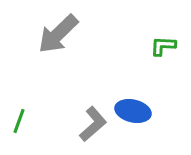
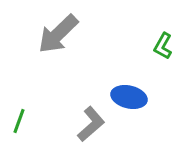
green L-shape: rotated 64 degrees counterclockwise
blue ellipse: moved 4 px left, 14 px up
gray L-shape: moved 2 px left
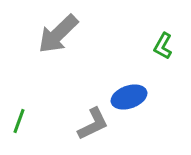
blue ellipse: rotated 32 degrees counterclockwise
gray L-shape: moved 2 px right; rotated 15 degrees clockwise
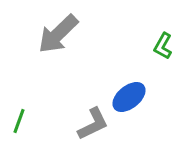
blue ellipse: rotated 20 degrees counterclockwise
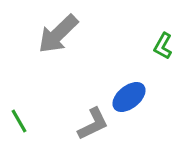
green line: rotated 50 degrees counterclockwise
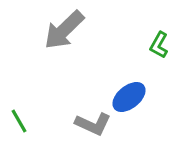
gray arrow: moved 6 px right, 4 px up
green L-shape: moved 4 px left, 1 px up
gray L-shape: rotated 51 degrees clockwise
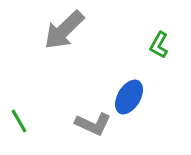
blue ellipse: rotated 20 degrees counterclockwise
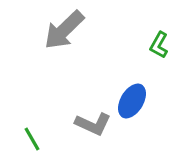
blue ellipse: moved 3 px right, 4 px down
green line: moved 13 px right, 18 px down
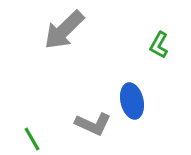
blue ellipse: rotated 44 degrees counterclockwise
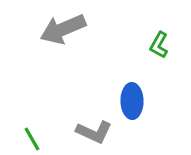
gray arrow: moved 1 px left, 1 px up; rotated 21 degrees clockwise
blue ellipse: rotated 12 degrees clockwise
gray L-shape: moved 1 px right, 8 px down
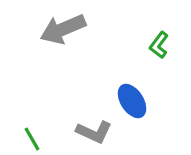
green L-shape: rotated 8 degrees clockwise
blue ellipse: rotated 32 degrees counterclockwise
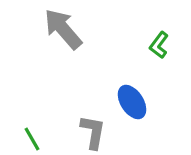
gray arrow: rotated 72 degrees clockwise
blue ellipse: moved 1 px down
gray L-shape: moved 1 px left; rotated 105 degrees counterclockwise
